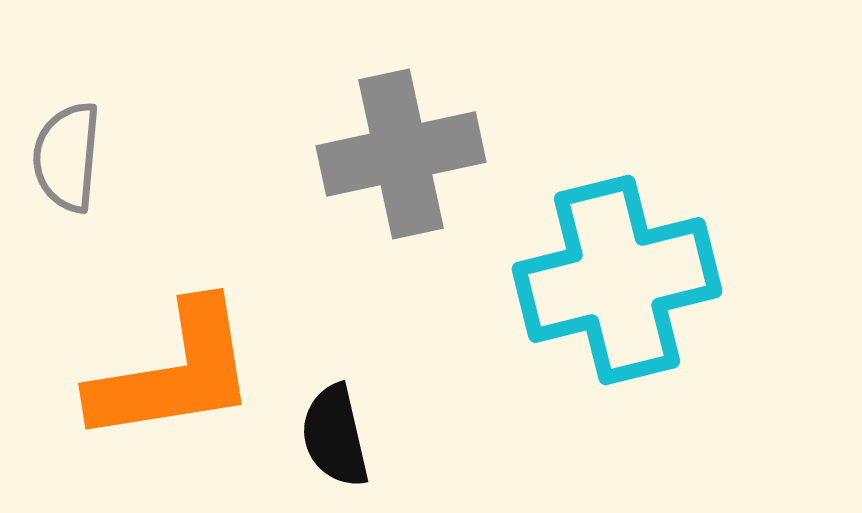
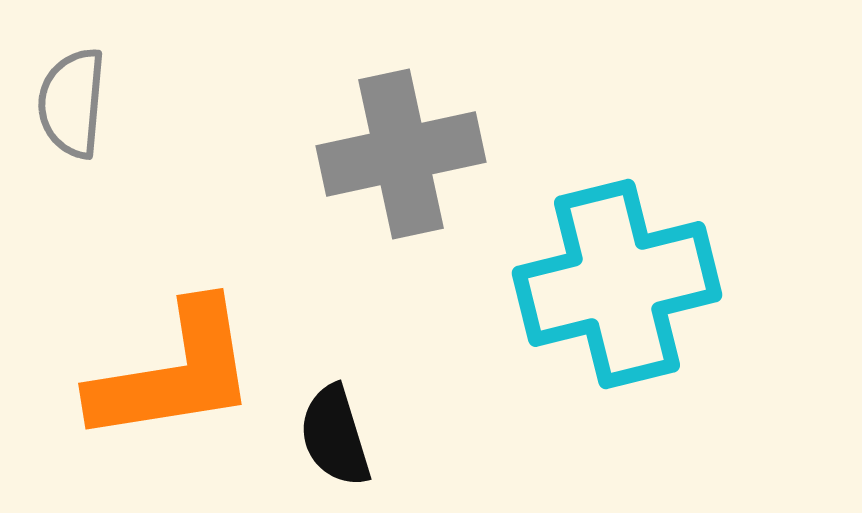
gray semicircle: moved 5 px right, 54 px up
cyan cross: moved 4 px down
black semicircle: rotated 4 degrees counterclockwise
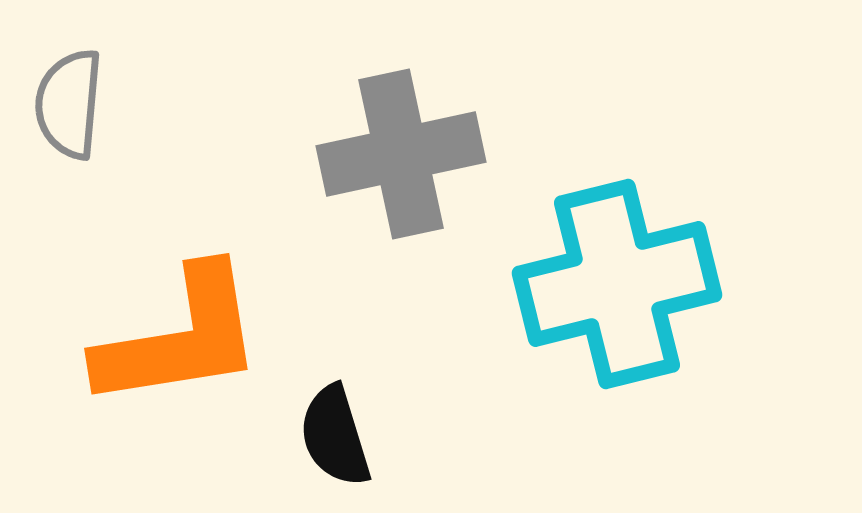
gray semicircle: moved 3 px left, 1 px down
orange L-shape: moved 6 px right, 35 px up
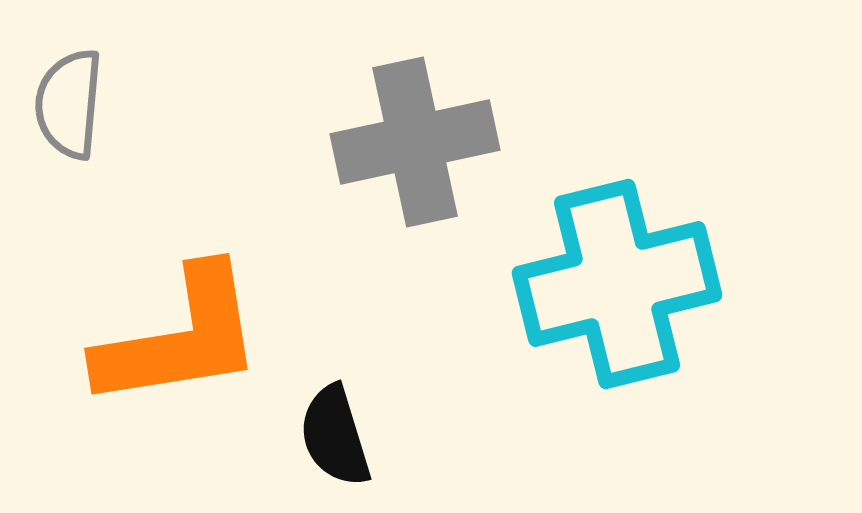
gray cross: moved 14 px right, 12 px up
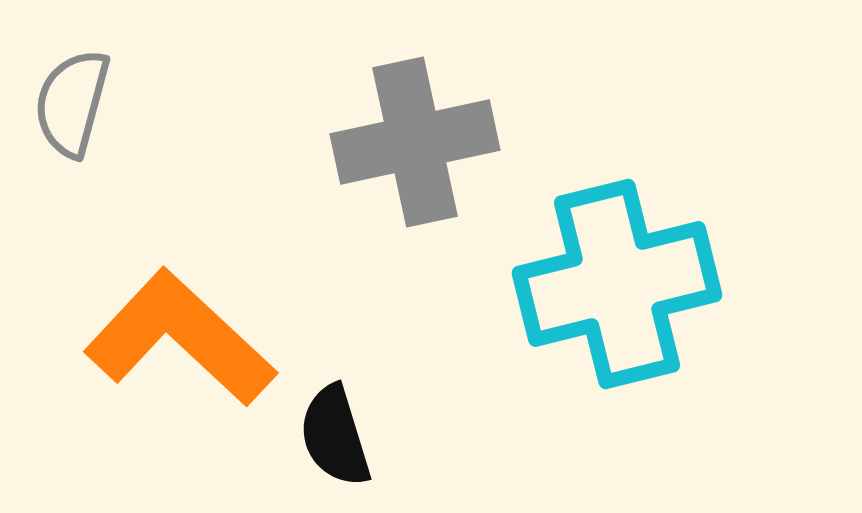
gray semicircle: moved 3 px right, 1 px up; rotated 10 degrees clockwise
orange L-shape: rotated 128 degrees counterclockwise
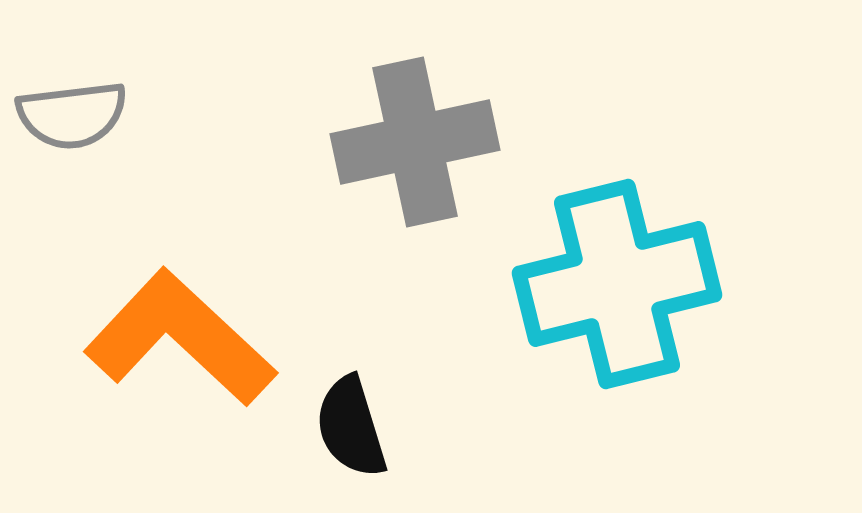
gray semicircle: moved 12 px down; rotated 112 degrees counterclockwise
black semicircle: moved 16 px right, 9 px up
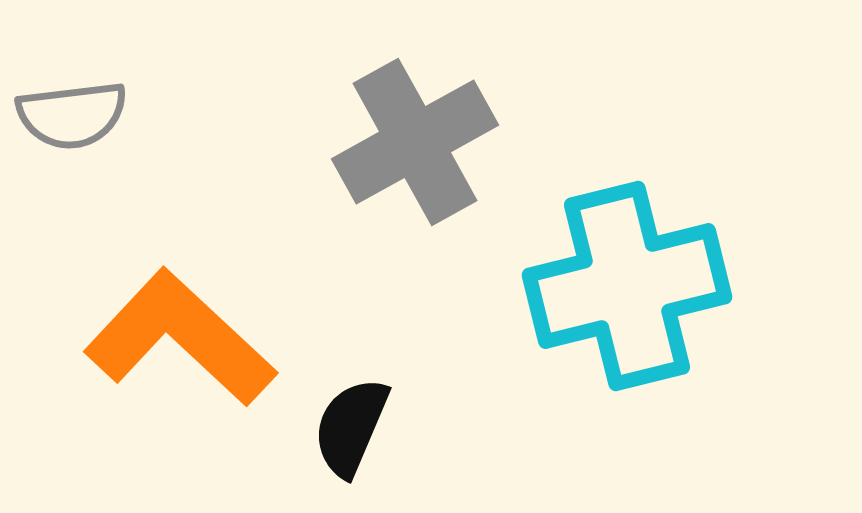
gray cross: rotated 17 degrees counterclockwise
cyan cross: moved 10 px right, 2 px down
black semicircle: rotated 40 degrees clockwise
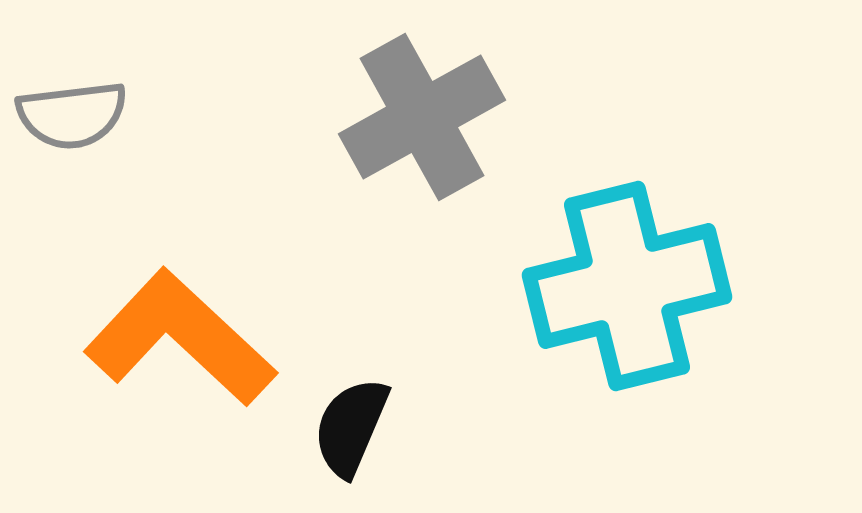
gray cross: moved 7 px right, 25 px up
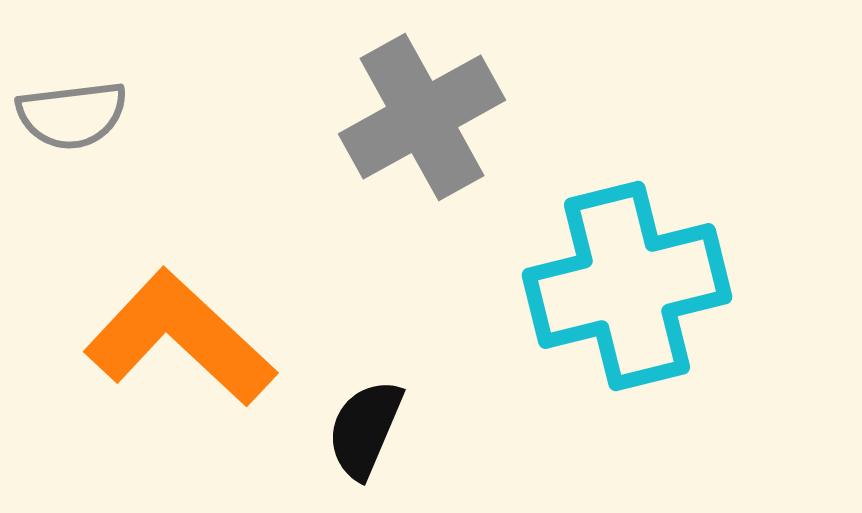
black semicircle: moved 14 px right, 2 px down
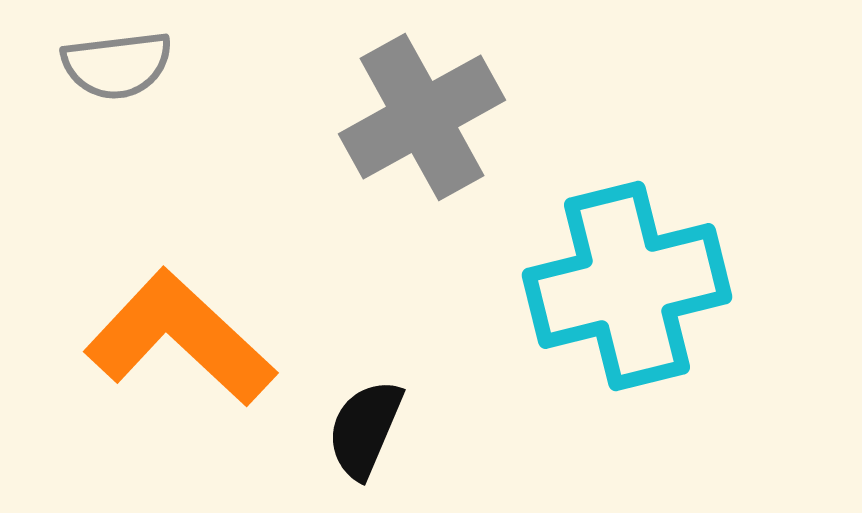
gray semicircle: moved 45 px right, 50 px up
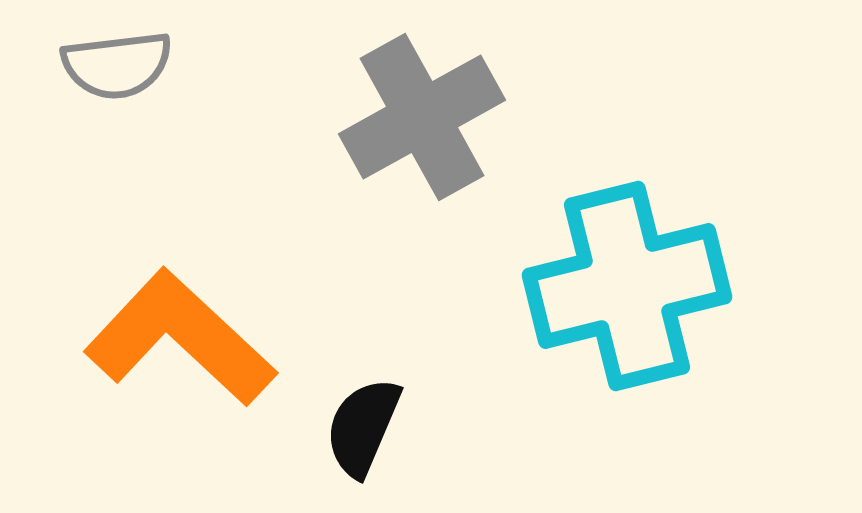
black semicircle: moved 2 px left, 2 px up
